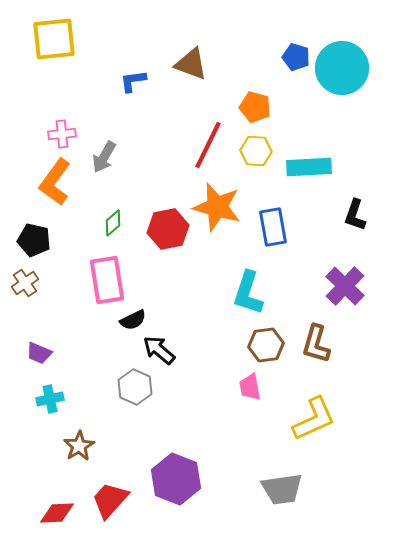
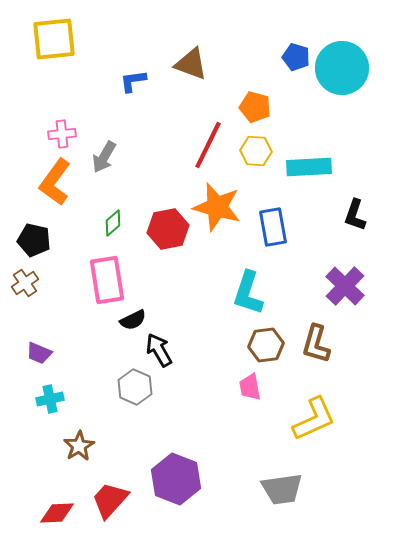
black arrow: rotated 20 degrees clockwise
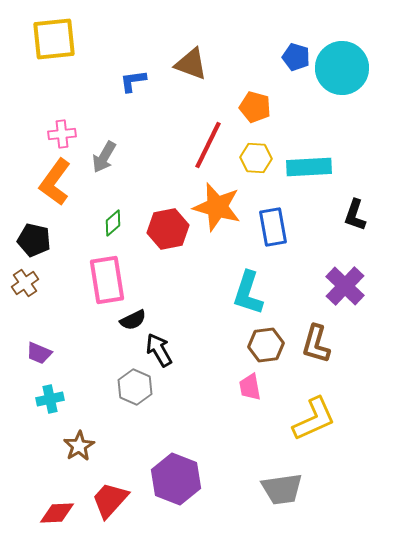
yellow hexagon: moved 7 px down
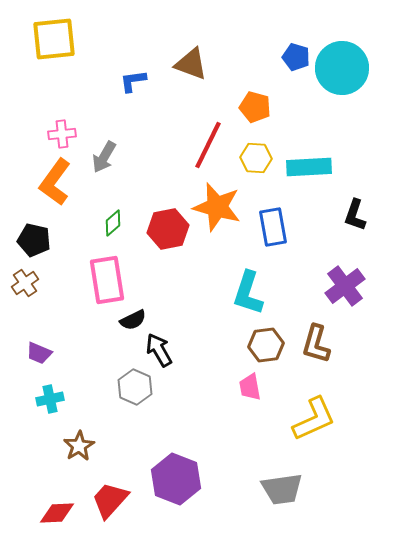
purple cross: rotated 9 degrees clockwise
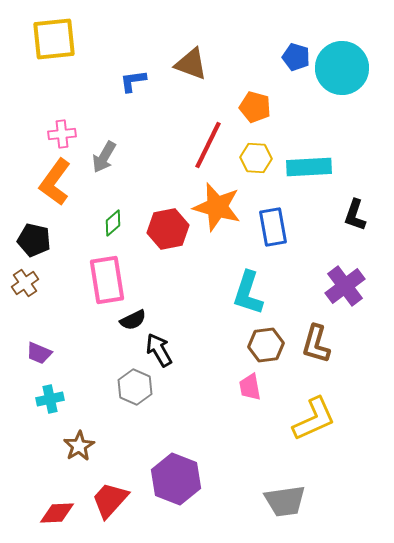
gray trapezoid: moved 3 px right, 12 px down
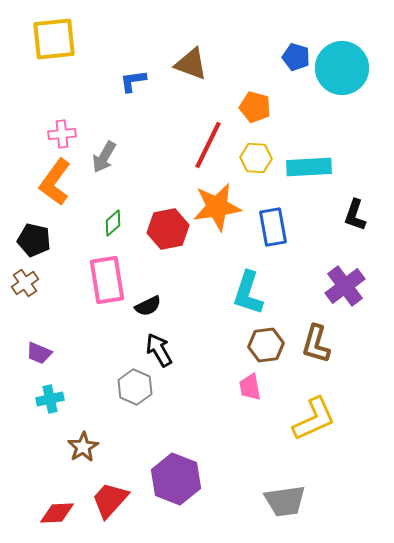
orange star: rotated 24 degrees counterclockwise
black semicircle: moved 15 px right, 14 px up
brown star: moved 4 px right, 1 px down
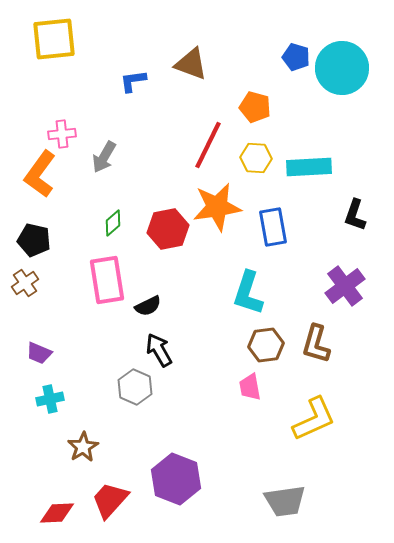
orange L-shape: moved 15 px left, 8 px up
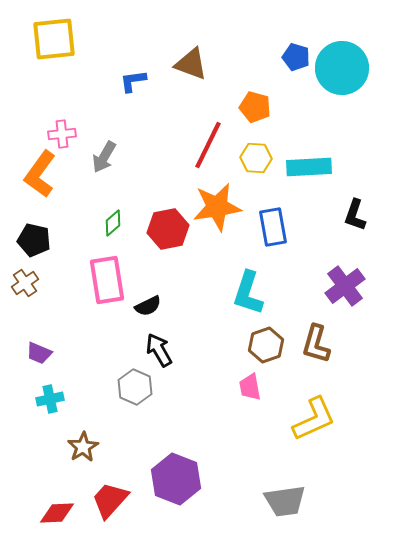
brown hexagon: rotated 12 degrees counterclockwise
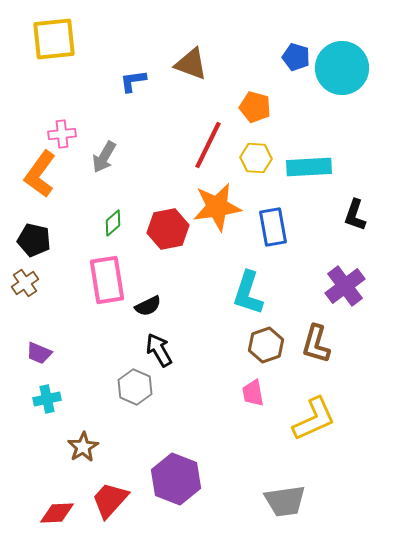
pink trapezoid: moved 3 px right, 6 px down
cyan cross: moved 3 px left
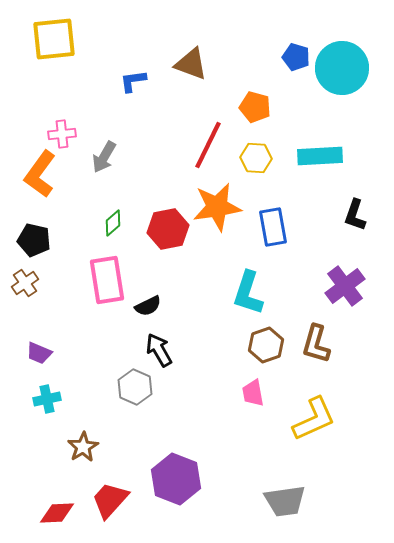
cyan rectangle: moved 11 px right, 11 px up
